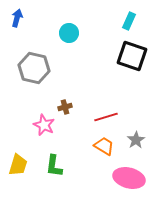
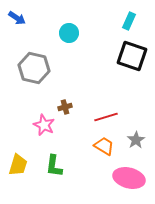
blue arrow: rotated 108 degrees clockwise
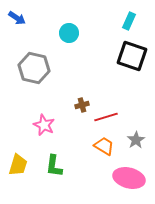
brown cross: moved 17 px right, 2 px up
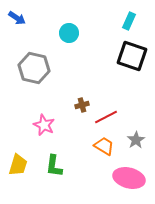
red line: rotated 10 degrees counterclockwise
